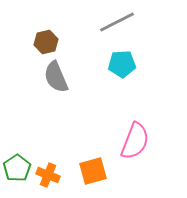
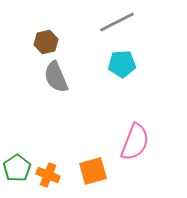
pink semicircle: moved 1 px down
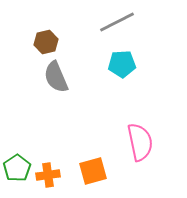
pink semicircle: moved 5 px right; rotated 33 degrees counterclockwise
orange cross: rotated 30 degrees counterclockwise
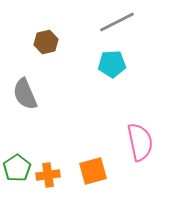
cyan pentagon: moved 10 px left
gray semicircle: moved 31 px left, 17 px down
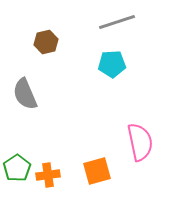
gray line: rotated 9 degrees clockwise
orange square: moved 4 px right
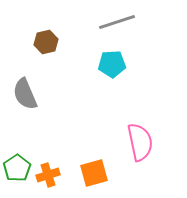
orange square: moved 3 px left, 2 px down
orange cross: rotated 10 degrees counterclockwise
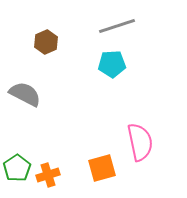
gray line: moved 4 px down
brown hexagon: rotated 10 degrees counterclockwise
gray semicircle: rotated 140 degrees clockwise
orange square: moved 8 px right, 5 px up
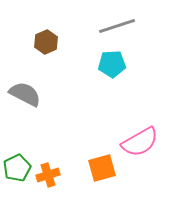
pink semicircle: rotated 72 degrees clockwise
green pentagon: rotated 8 degrees clockwise
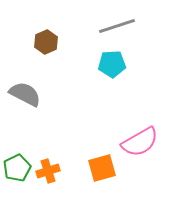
orange cross: moved 4 px up
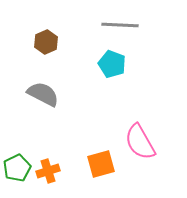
gray line: moved 3 px right, 1 px up; rotated 21 degrees clockwise
cyan pentagon: rotated 24 degrees clockwise
gray semicircle: moved 18 px right
pink semicircle: rotated 90 degrees clockwise
orange square: moved 1 px left, 4 px up
